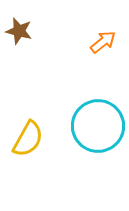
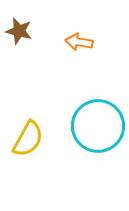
orange arrow: moved 24 px left; rotated 132 degrees counterclockwise
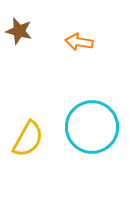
cyan circle: moved 6 px left, 1 px down
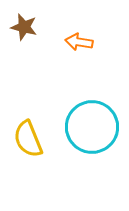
brown star: moved 5 px right, 4 px up
yellow semicircle: rotated 129 degrees clockwise
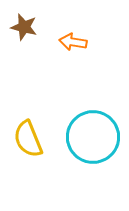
orange arrow: moved 6 px left
cyan circle: moved 1 px right, 10 px down
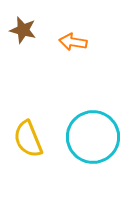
brown star: moved 1 px left, 3 px down
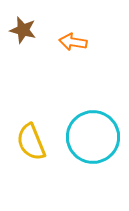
yellow semicircle: moved 3 px right, 3 px down
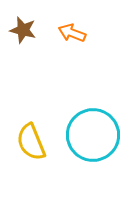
orange arrow: moved 1 px left, 9 px up; rotated 12 degrees clockwise
cyan circle: moved 2 px up
